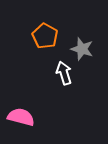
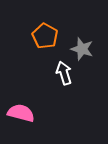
pink semicircle: moved 4 px up
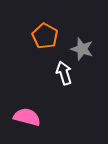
pink semicircle: moved 6 px right, 4 px down
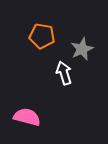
orange pentagon: moved 3 px left; rotated 20 degrees counterclockwise
gray star: rotated 30 degrees clockwise
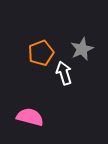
orange pentagon: moved 1 px left, 17 px down; rotated 30 degrees counterclockwise
pink semicircle: moved 3 px right
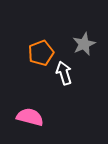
gray star: moved 2 px right, 5 px up
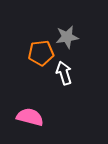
gray star: moved 17 px left, 7 px up; rotated 15 degrees clockwise
orange pentagon: rotated 15 degrees clockwise
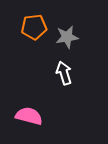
orange pentagon: moved 7 px left, 26 px up
pink semicircle: moved 1 px left, 1 px up
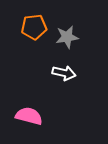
white arrow: rotated 120 degrees clockwise
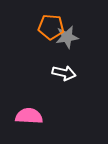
orange pentagon: moved 17 px right; rotated 10 degrees clockwise
pink semicircle: rotated 12 degrees counterclockwise
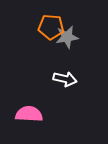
white arrow: moved 1 px right, 6 px down
pink semicircle: moved 2 px up
